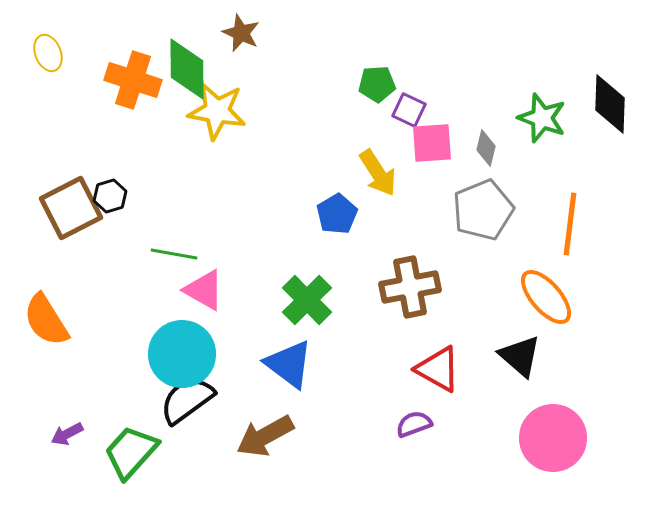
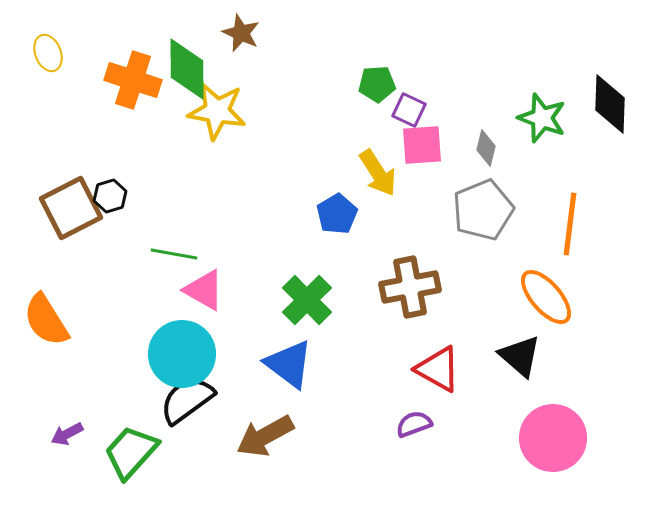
pink square: moved 10 px left, 2 px down
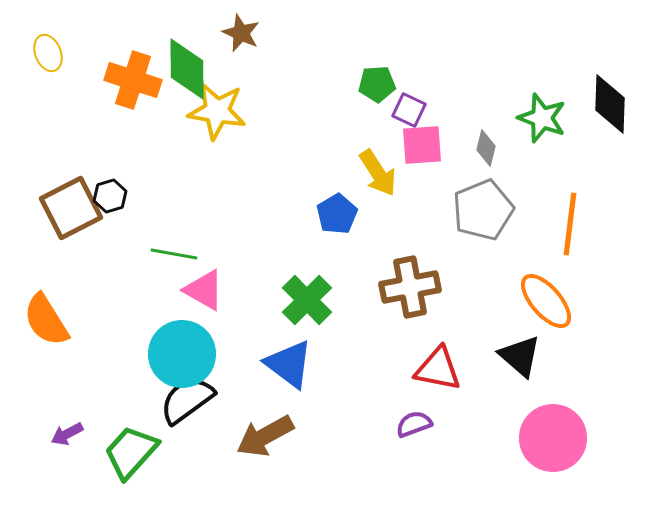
orange ellipse: moved 4 px down
red triangle: rotated 18 degrees counterclockwise
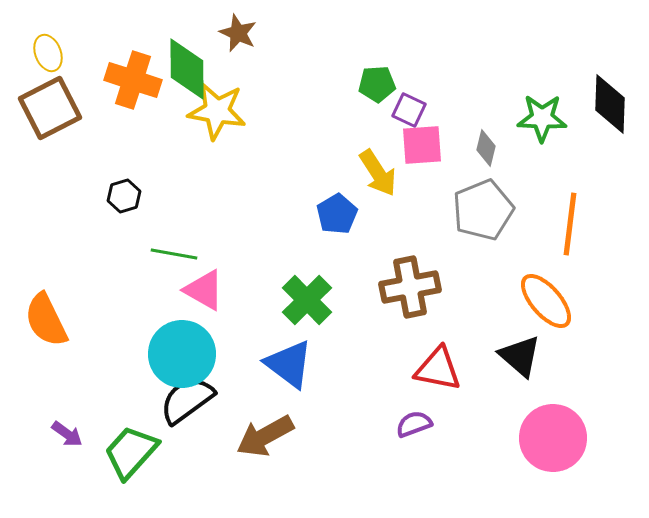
brown star: moved 3 px left
green star: rotated 18 degrees counterclockwise
black hexagon: moved 14 px right
brown square: moved 21 px left, 100 px up
orange semicircle: rotated 6 degrees clockwise
purple arrow: rotated 116 degrees counterclockwise
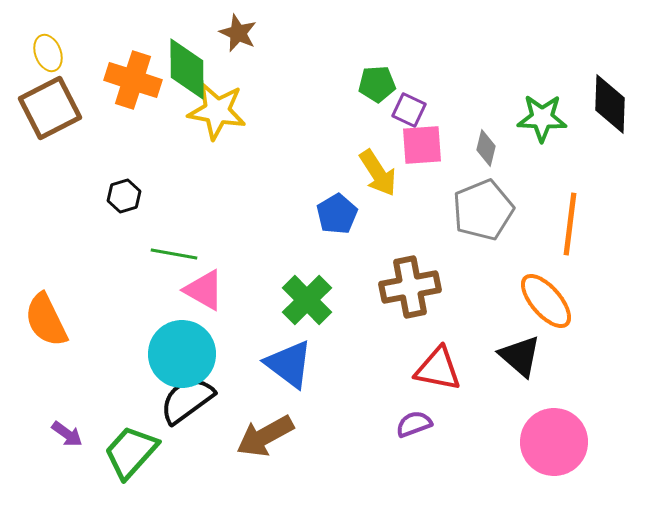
pink circle: moved 1 px right, 4 px down
